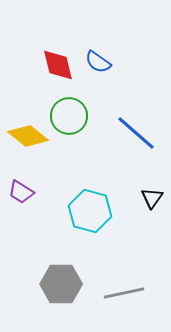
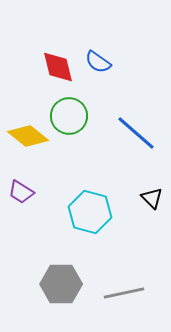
red diamond: moved 2 px down
black triangle: rotated 20 degrees counterclockwise
cyan hexagon: moved 1 px down
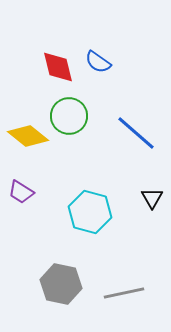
black triangle: rotated 15 degrees clockwise
gray hexagon: rotated 12 degrees clockwise
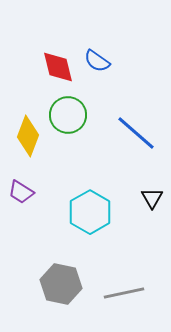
blue semicircle: moved 1 px left, 1 px up
green circle: moved 1 px left, 1 px up
yellow diamond: rotated 72 degrees clockwise
cyan hexagon: rotated 15 degrees clockwise
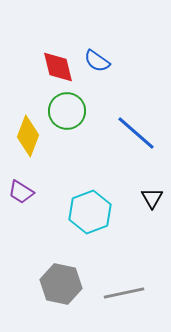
green circle: moved 1 px left, 4 px up
cyan hexagon: rotated 9 degrees clockwise
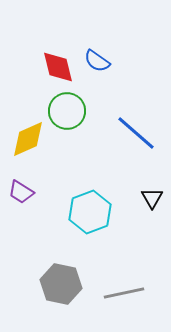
yellow diamond: moved 3 px down; rotated 45 degrees clockwise
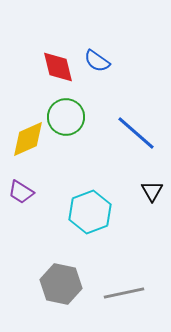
green circle: moved 1 px left, 6 px down
black triangle: moved 7 px up
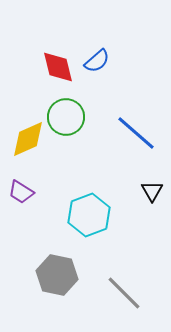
blue semicircle: rotated 76 degrees counterclockwise
cyan hexagon: moved 1 px left, 3 px down
gray hexagon: moved 4 px left, 9 px up
gray line: rotated 57 degrees clockwise
